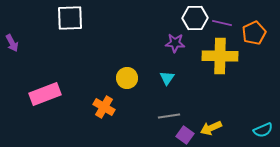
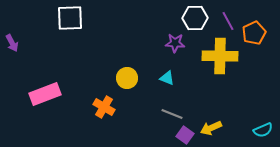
purple line: moved 6 px right, 2 px up; rotated 48 degrees clockwise
cyan triangle: rotated 42 degrees counterclockwise
gray line: moved 3 px right, 2 px up; rotated 30 degrees clockwise
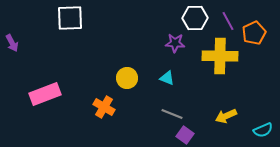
yellow arrow: moved 15 px right, 12 px up
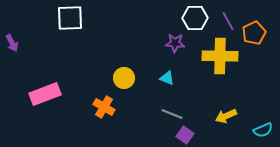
yellow circle: moved 3 px left
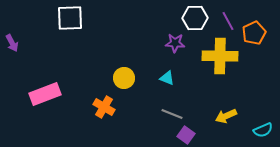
purple square: moved 1 px right
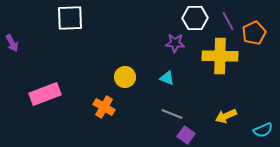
yellow circle: moved 1 px right, 1 px up
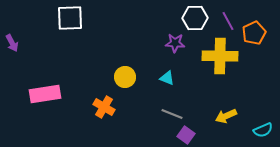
pink rectangle: rotated 12 degrees clockwise
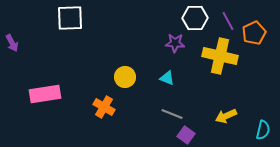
yellow cross: rotated 12 degrees clockwise
cyan semicircle: rotated 54 degrees counterclockwise
